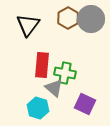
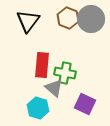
brown hexagon: rotated 10 degrees counterclockwise
black triangle: moved 4 px up
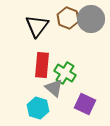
black triangle: moved 9 px right, 5 px down
green cross: rotated 20 degrees clockwise
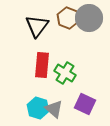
gray circle: moved 2 px left, 1 px up
gray triangle: moved 21 px down
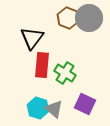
black triangle: moved 5 px left, 12 px down
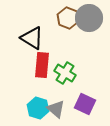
black triangle: rotated 35 degrees counterclockwise
gray triangle: moved 2 px right
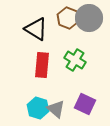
black triangle: moved 4 px right, 9 px up
green cross: moved 10 px right, 13 px up
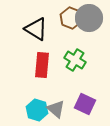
brown hexagon: moved 3 px right
cyan hexagon: moved 1 px left, 2 px down
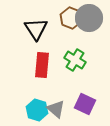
black triangle: rotated 25 degrees clockwise
